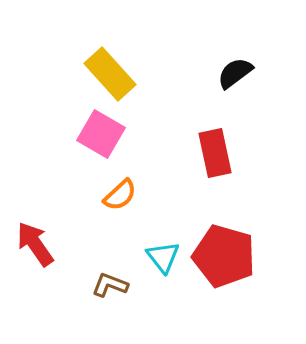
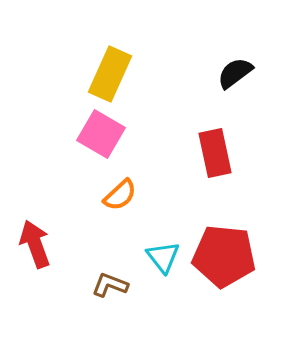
yellow rectangle: rotated 66 degrees clockwise
red arrow: rotated 15 degrees clockwise
red pentagon: rotated 10 degrees counterclockwise
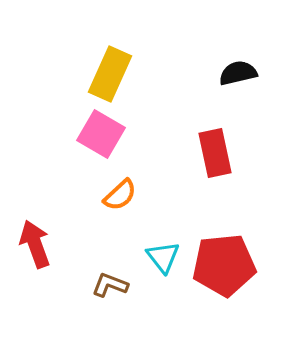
black semicircle: moved 3 px right; rotated 24 degrees clockwise
red pentagon: moved 9 px down; rotated 12 degrees counterclockwise
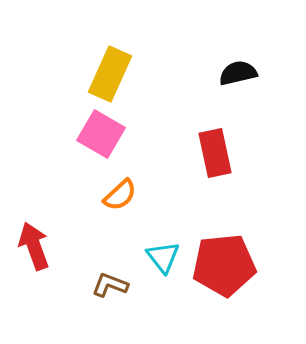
red arrow: moved 1 px left, 2 px down
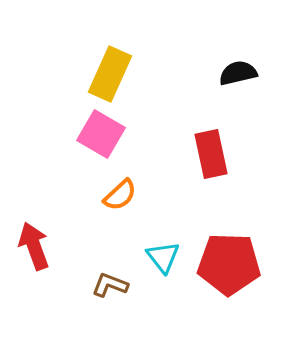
red rectangle: moved 4 px left, 1 px down
red pentagon: moved 5 px right, 1 px up; rotated 8 degrees clockwise
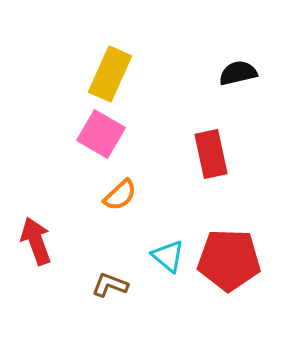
red arrow: moved 2 px right, 5 px up
cyan triangle: moved 5 px right, 1 px up; rotated 12 degrees counterclockwise
red pentagon: moved 4 px up
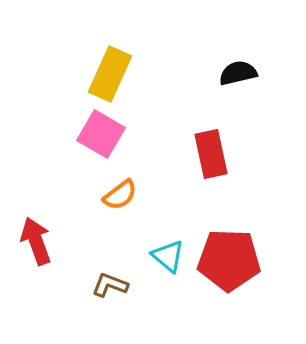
orange semicircle: rotated 6 degrees clockwise
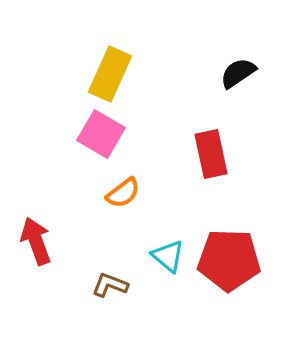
black semicircle: rotated 21 degrees counterclockwise
orange semicircle: moved 3 px right, 2 px up
